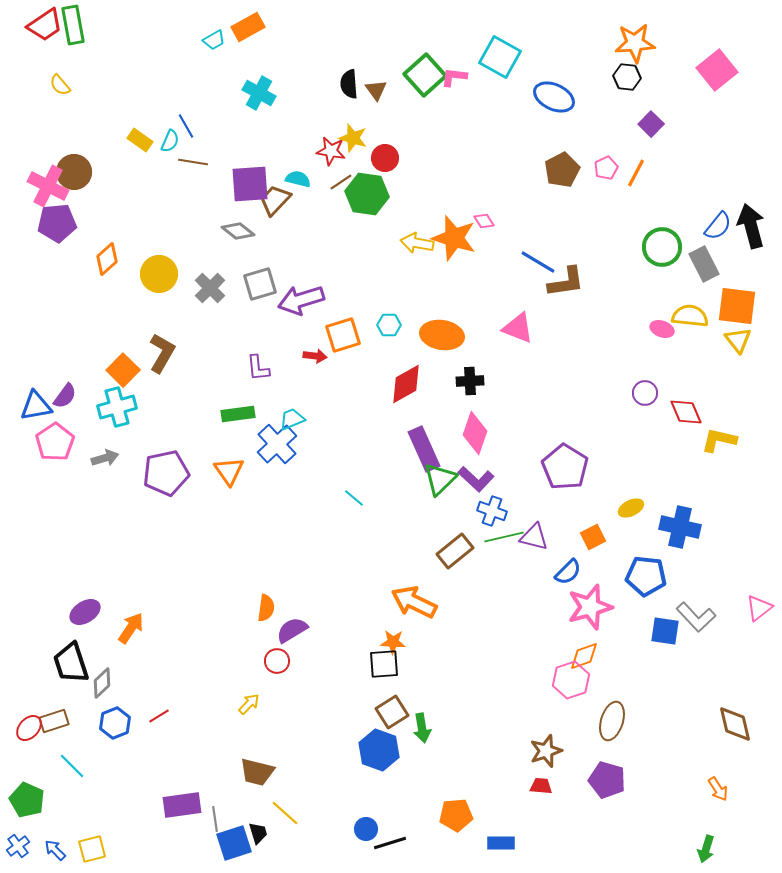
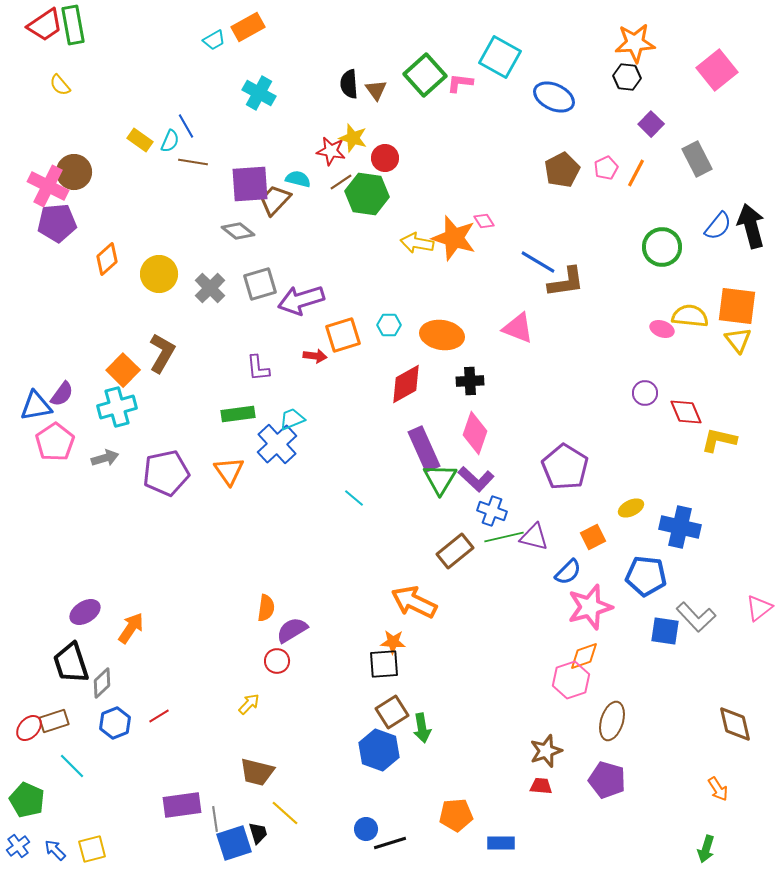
pink L-shape at (454, 77): moved 6 px right, 6 px down
gray rectangle at (704, 264): moved 7 px left, 105 px up
purple semicircle at (65, 396): moved 3 px left, 2 px up
green triangle at (440, 479): rotated 15 degrees counterclockwise
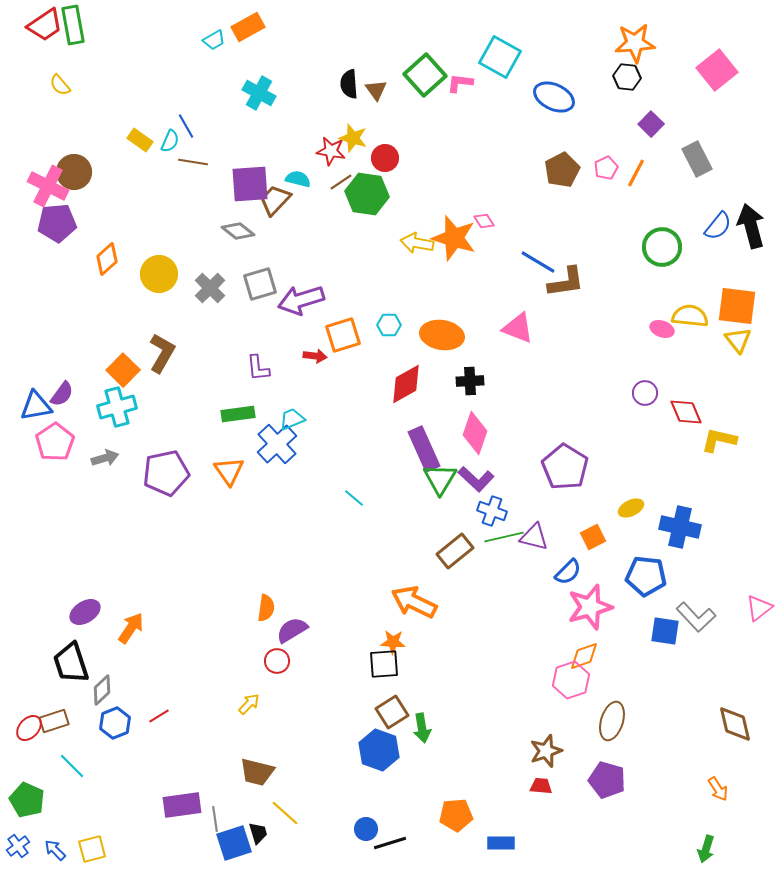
gray diamond at (102, 683): moved 7 px down
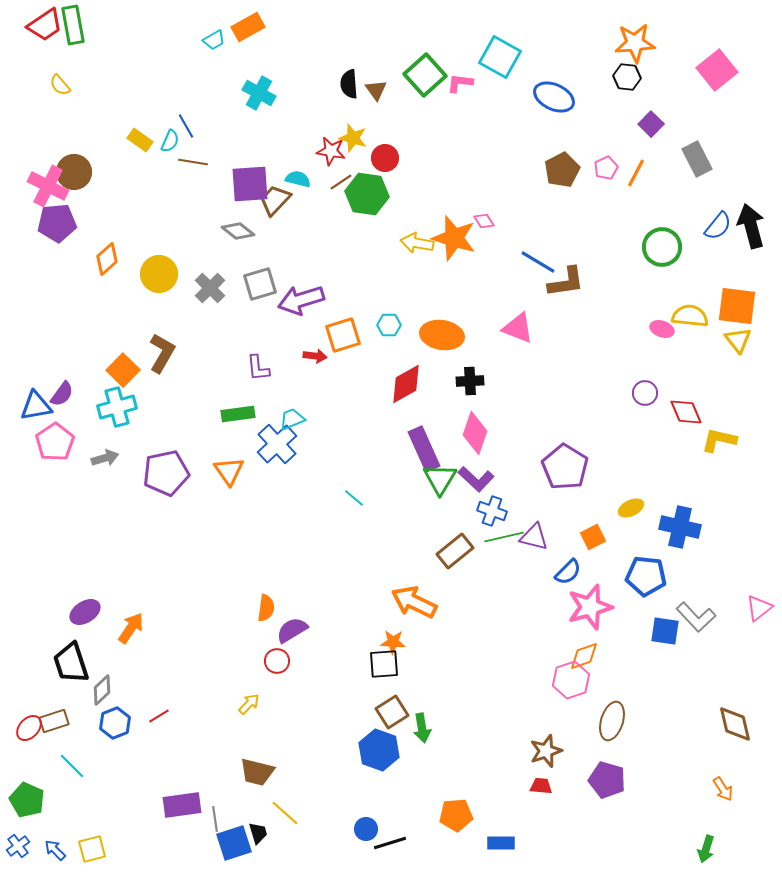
orange arrow at (718, 789): moved 5 px right
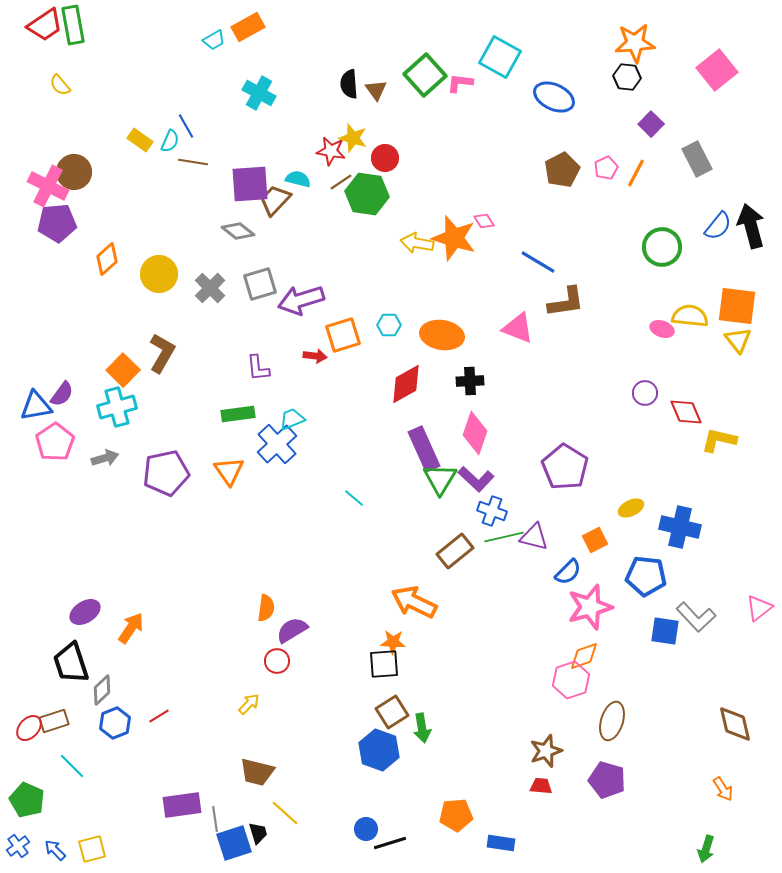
brown L-shape at (566, 282): moved 20 px down
orange square at (593, 537): moved 2 px right, 3 px down
blue rectangle at (501, 843): rotated 8 degrees clockwise
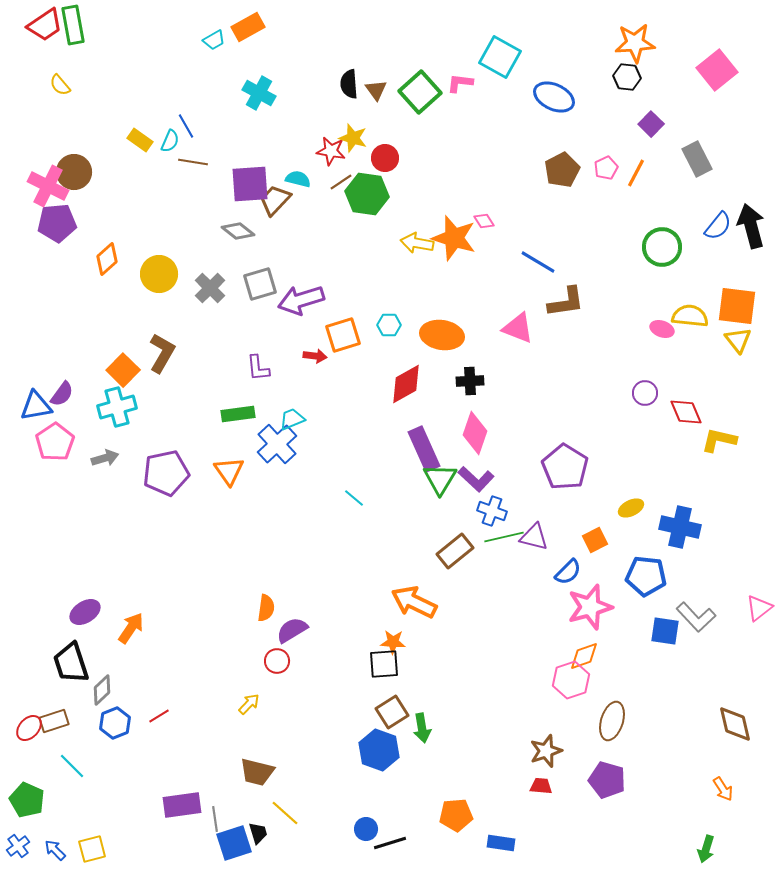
green square at (425, 75): moved 5 px left, 17 px down
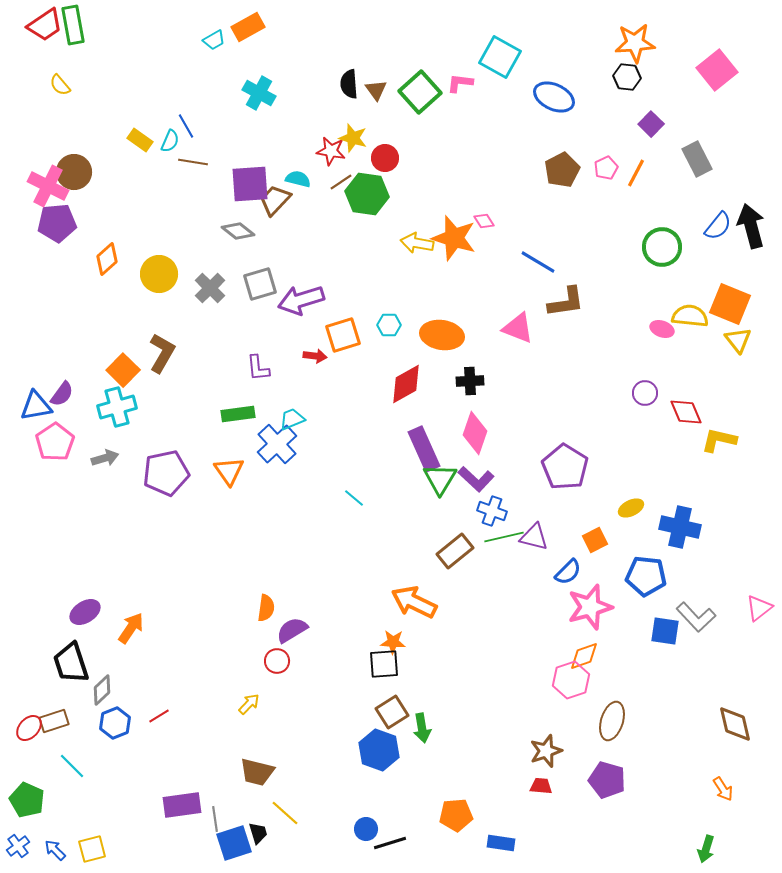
orange square at (737, 306): moved 7 px left, 2 px up; rotated 15 degrees clockwise
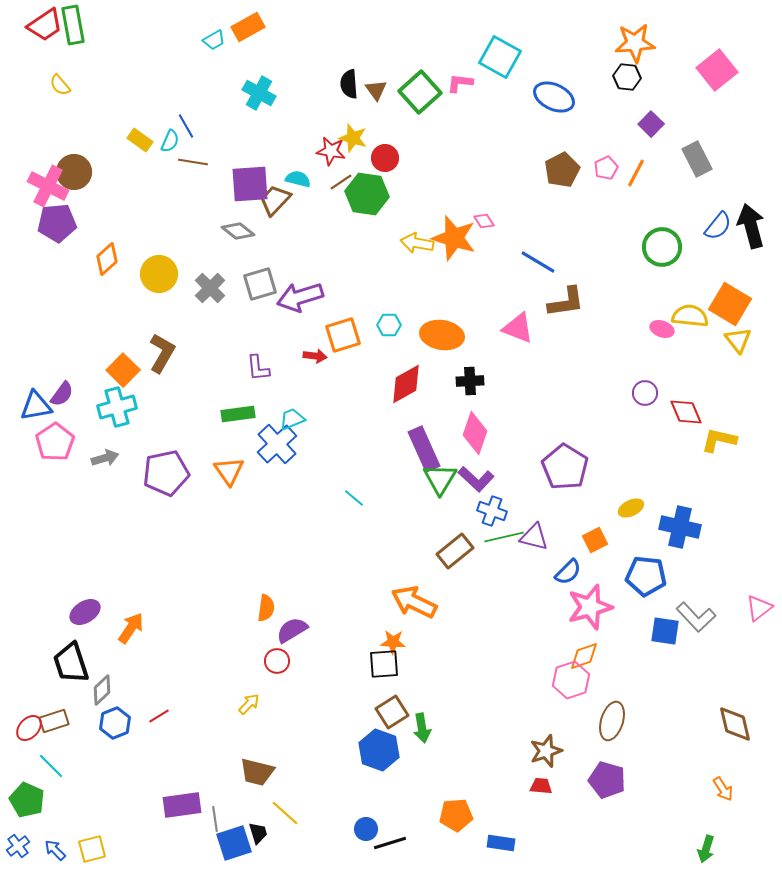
purple arrow at (301, 300): moved 1 px left, 3 px up
orange square at (730, 304): rotated 9 degrees clockwise
cyan line at (72, 766): moved 21 px left
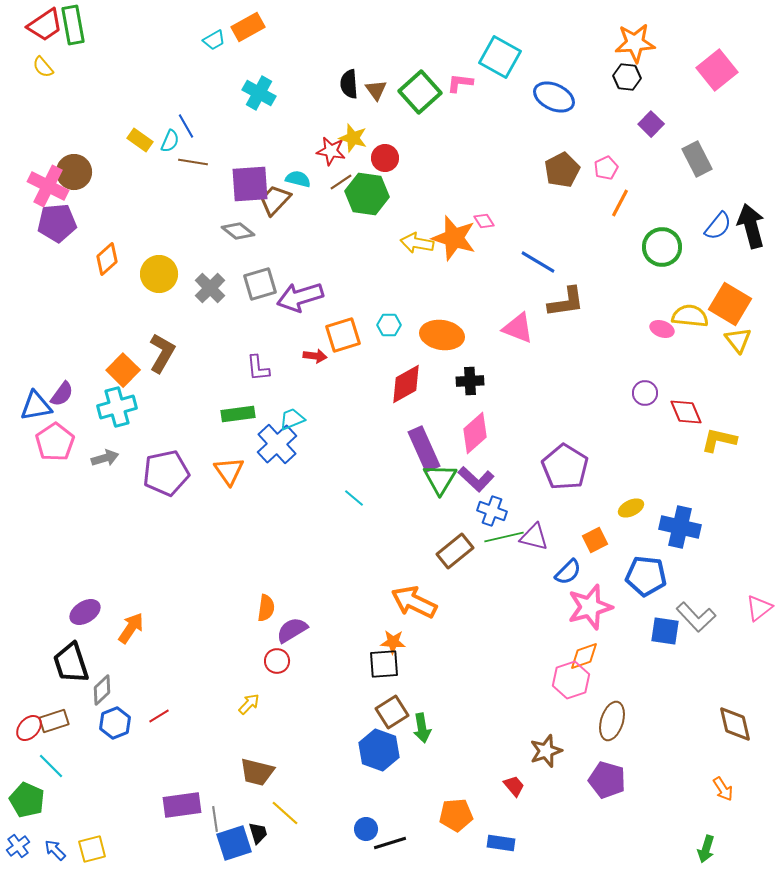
yellow semicircle at (60, 85): moved 17 px left, 18 px up
orange line at (636, 173): moved 16 px left, 30 px down
pink diamond at (475, 433): rotated 30 degrees clockwise
red trapezoid at (541, 786): moved 27 px left; rotated 45 degrees clockwise
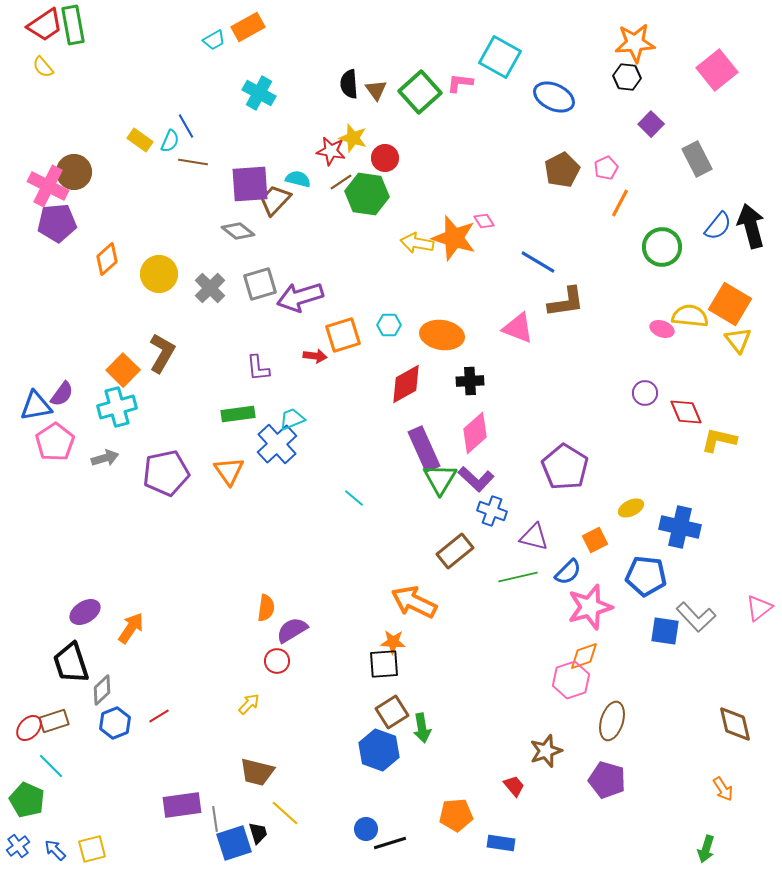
green line at (504, 537): moved 14 px right, 40 px down
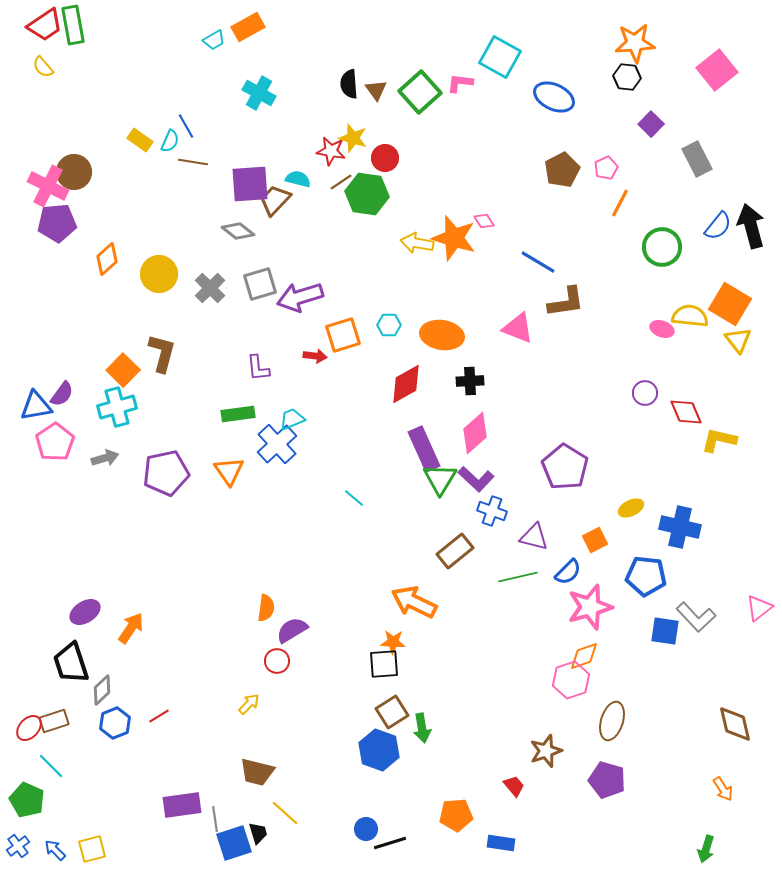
brown L-shape at (162, 353): rotated 15 degrees counterclockwise
